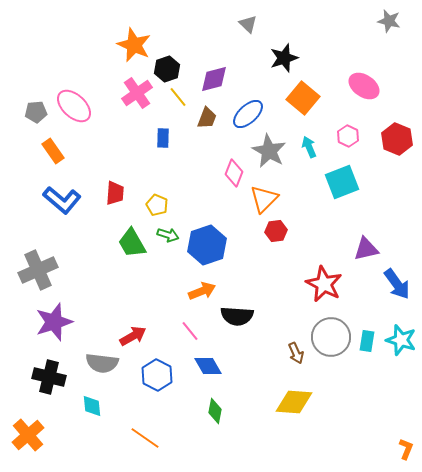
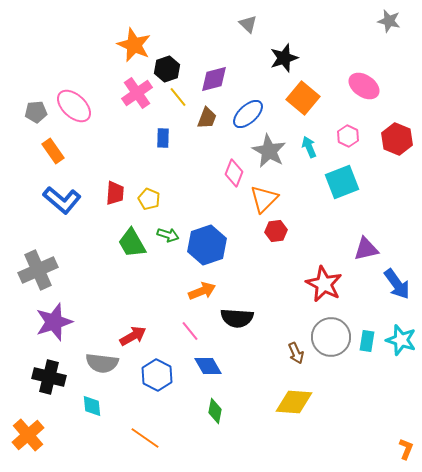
yellow pentagon at (157, 205): moved 8 px left, 6 px up
black semicircle at (237, 316): moved 2 px down
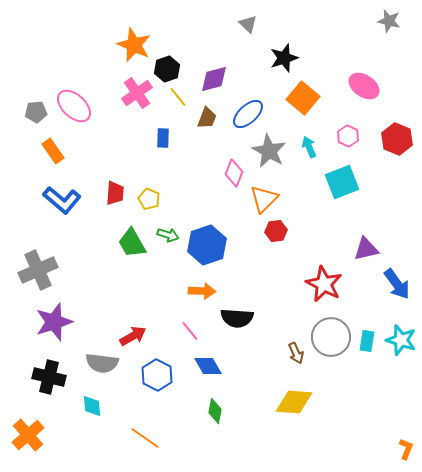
orange arrow at (202, 291): rotated 24 degrees clockwise
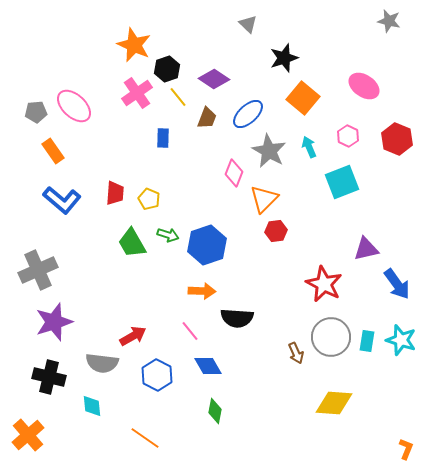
purple diamond at (214, 79): rotated 48 degrees clockwise
yellow diamond at (294, 402): moved 40 px right, 1 px down
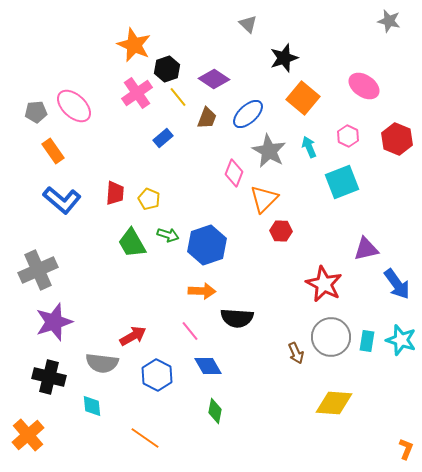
blue rectangle at (163, 138): rotated 48 degrees clockwise
red hexagon at (276, 231): moved 5 px right; rotated 10 degrees clockwise
